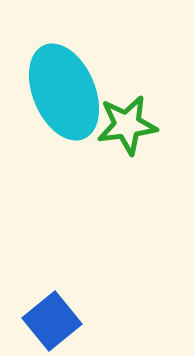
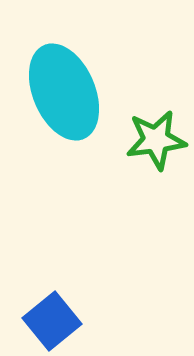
green star: moved 29 px right, 15 px down
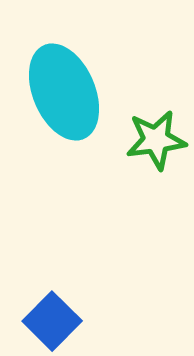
blue square: rotated 6 degrees counterclockwise
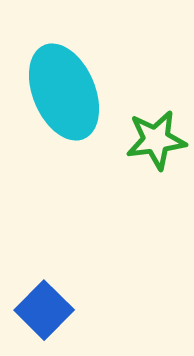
blue square: moved 8 px left, 11 px up
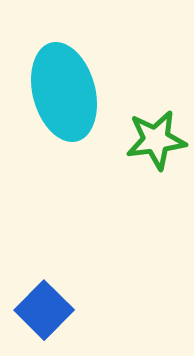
cyan ellipse: rotated 8 degrees clockwise
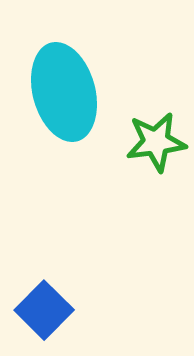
green star: moved 2 px down
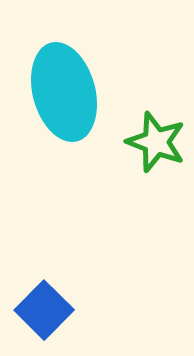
green star: rotated 28 degrees clockwise
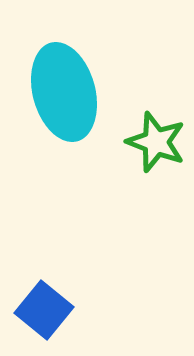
blue square: rotated 6 degrees counterclockwise
